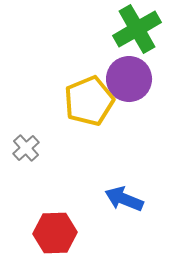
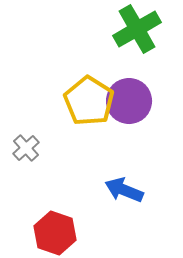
purple circle: moved 22 px down
yellow pentagon: rotated 18 degrees counterclockwise
blue arrow: moved 9 px up
red hexagon: rotated 21 degrees clockwise
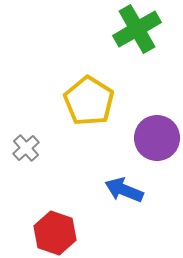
purple circle: moved 28 px right, 37 px down
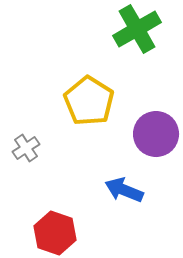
purple circle: moved 1 px left, 4 px up
gray cross: rotated 8 degrees clockwise
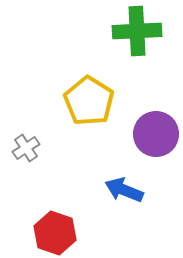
green cross: moved 2 px down; rotated 27 degrees clockwise
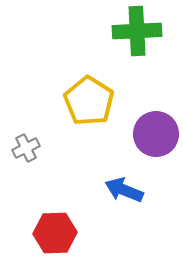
gray cross: rotated 8 degrees clockwise
red hexagon: rotated 21 degrees counterclockwise
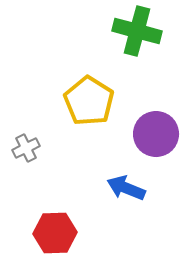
green cross: rotated 18 degrees clockwise
blue arrow: moved 2 px right, 2 px up
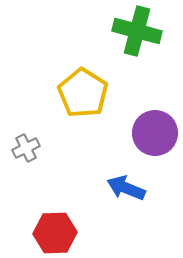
yellow pentagon: moved 6 px left, 8 px up
purple circle: moved 1 px left, 1 px up
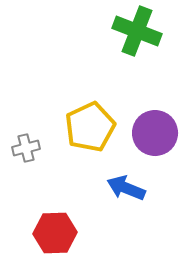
green cross: rotated 6 degrees clockwise
yellow pentagon: moved 7 px right, 34 px down; rotated 15 degrees clockwise
gray cross: rotated 12 degrees clockwise
